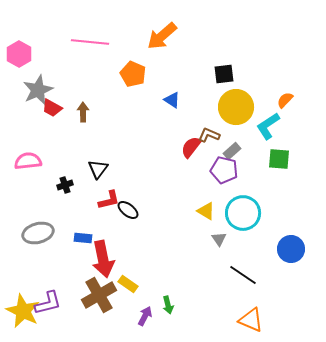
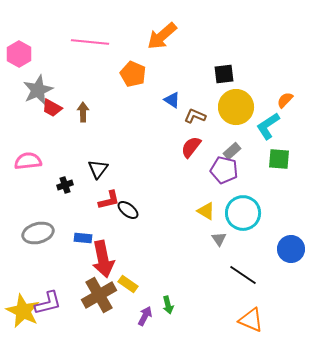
brown L-shape: moved 14 px left, 19 px up
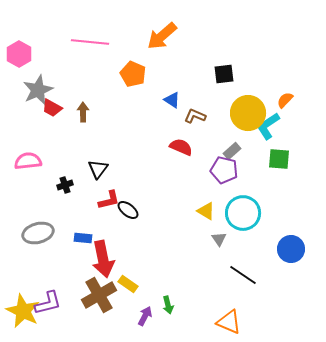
yellow circle: moved 12 px right, 6 px down
red semicircle: moved 10 px left; rotated 75 degrees clockwise
orange triangle: moved 22 px left, 2 px down
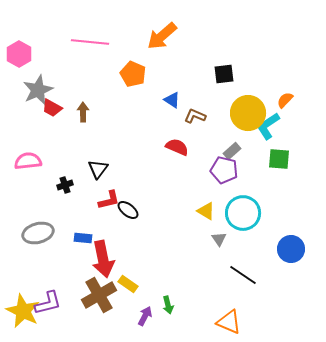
red semicircle: moved 4 px left
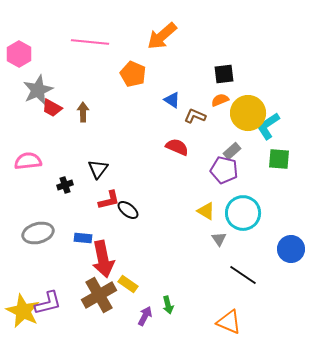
orange semicircle: moved 65 px left; rotated 24 degrees clockwise
